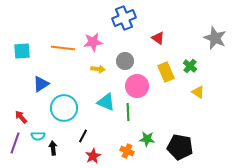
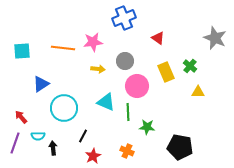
yellow triangle: rotated 32 degrees counterclockwise
green star: moved 12 px up
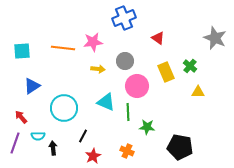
blue triangle: moved 9 px left, 2 px down
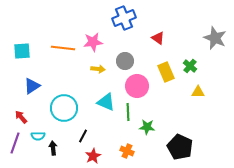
black pentagon: rotated 15 degrees clockwise
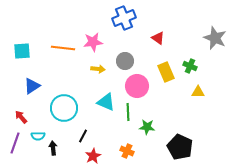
green cross: rotated 16 degrees counterclockwise
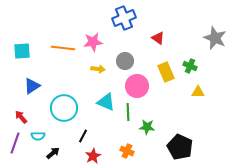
black arrow: moved 5 px down; rotated 56 degrees clockwise
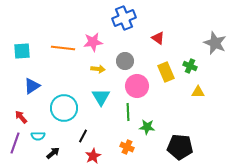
gray star: moved 5 px down
cyan triangle: moved 5 px left, 5 px up; rotated 36 degrees clockwise
black pentagon: rotated 20 degrees counterclockwise
orange cross: moved 4 px up
